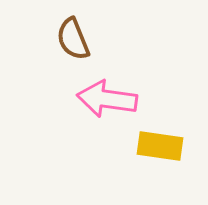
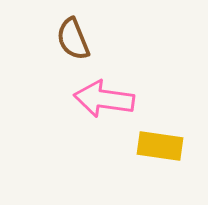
pink arrow: moved 3 px left
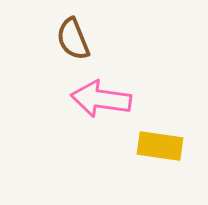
pink arrow: moved 3 px left
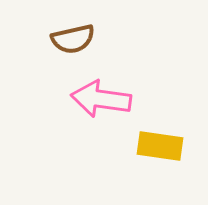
brown semicircle: rotated 81 degrees counterclockwise
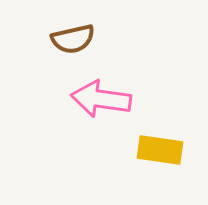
yellow rectangle: moved 4 px down
